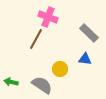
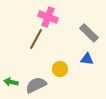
blue triangle: moved 2 px right
gray semicircle: moved 6 px left; rotated 60 degrees counterclockwise
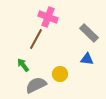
yellow circle: moved 5 px down
green arrow: moved 12 px right, 17 px up; rotated 40 degrees clockwise
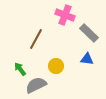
pink cross: moved 17 px right, 2 px up
green arrow: moved 3 px left, 4 px down
yellow circle: moved 4 px left, 8 px up
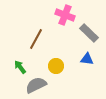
green arrow: moved 2 px up
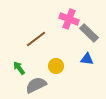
pink cross: moved 4 px right, 4 px down
brown line: rotated 25 degrees clockwise
green arrow: moved 1 px left, 1 px down
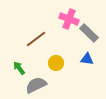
yellow circle: moved 3 px up
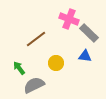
blue triangle: moved 2 px left, 3 px up
gray semicircle: moved 2 px left
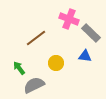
gray rectangle: moved 2 px right
brown line: moved 1 px up
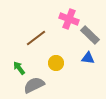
gray rectangle: moved 1 px left, 2 px down
blue triangle: moved 3 px right, 2 px down
